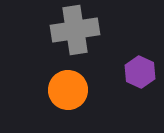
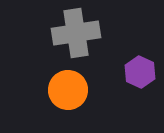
gray cross: moved 1 px right, 3 px down
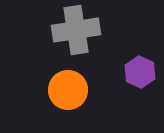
gray cross: moved 3 px up
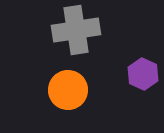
purple hexagon: moved 3 px right, 2 px down
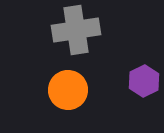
purple hexagon: moved 1 px right, 7 px down; rotated 8 degrees clockwise
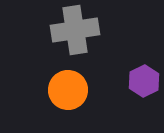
gray cross: moved 1 px left
